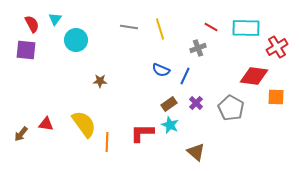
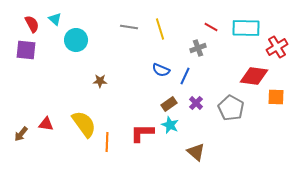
cyan triangle: rotated 24 degrees counterclockwise
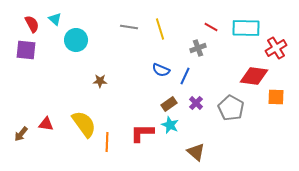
red cross: moved 1 px left, 1 px down
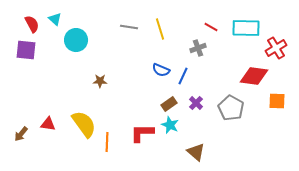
blue line: moved 2 px left
orange square: moved 1 px right, 4 px down
red triangle: moved 2 px right
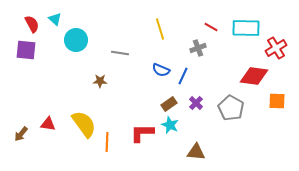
gray line: moved 9 px left, 26 px down
brown triangle: rotated 36 degrees counterclockwise
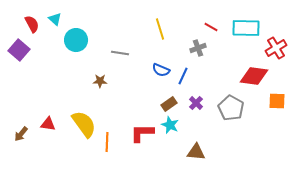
purple square: moved 7 px left; rotated 35 degrees clockwise
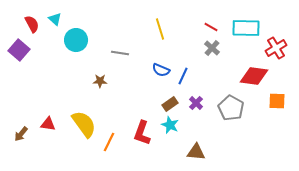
gray cross: moved 14 px right; rotated 28 degrees counterclockwise
brown rectangle: moved 1 px right
red L-shape: rotated 70 degrees counterclockwise
orange line: moved 2 px right; rotated 24 degrees clockwise
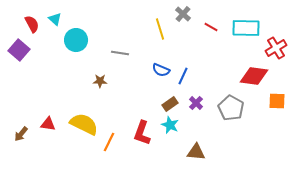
gray cross: moved 29 px left, 34 px up
yellow semicircle: rotated 28 degrees counterclockwise
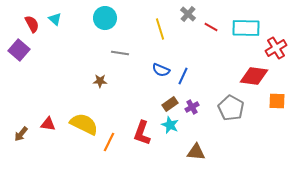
gray cross: moved 5 px right
cyan circle: moved 29 px right, 22 px up
purple cross: moved 4 px left, 4 px down; rotated 16 degrees clockwise
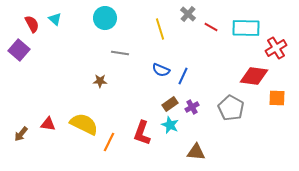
orange square: moved 3 px up
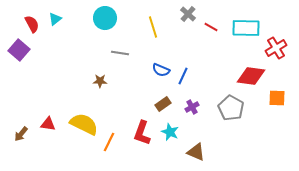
cyan triangle: rotated 40 degrees clockwise
yellow line: moved 7 px left, 2 px up
red diamond: moved 3 px left
brown rectangle: moved 7 px left
cyan star: moved 7 px down
brown triangle: rotated 18 degrees clockwise
